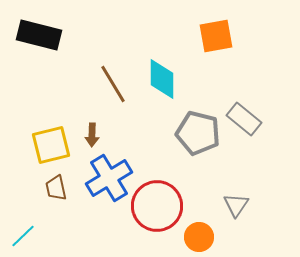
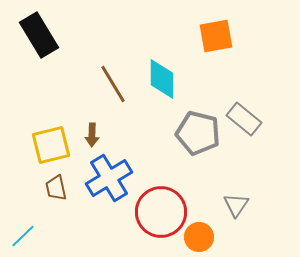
black rectangle: rotated 45 degrees clockwise
red circle: moved 4 px right, 6 px down
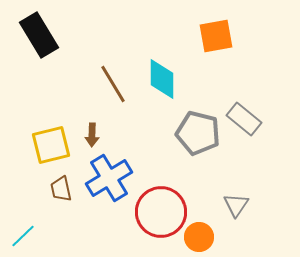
brown trapezoid: moved 5 px right, 1 px down
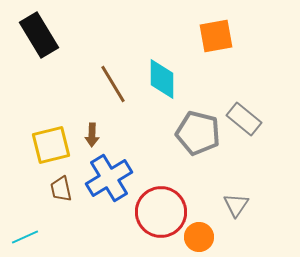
cyan line: moved 2 px right, 1 px down; rotated 20 degrees clockwise
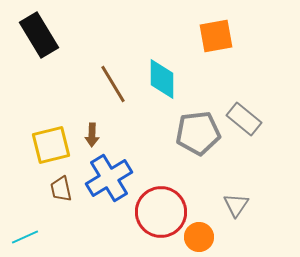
gray pentagon: rotated 21 degrees counterclockwise
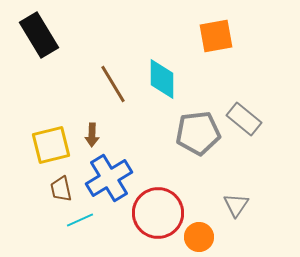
red circle: moved 3 px left, 1 px down
cyan line: moved 55 px right, 17 px up
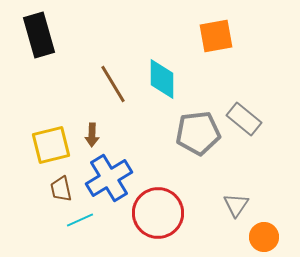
black rectangle: rotated 15 degrees clockwise
orange circle: moved 65 px right
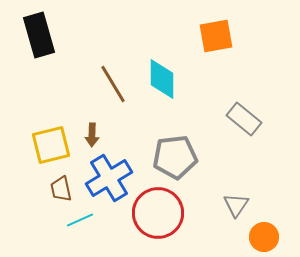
gray pentagon: moved 23 px left, 24 px down
